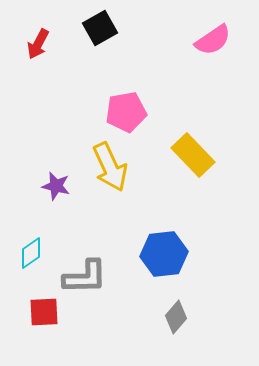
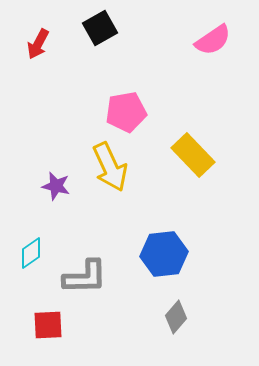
red square: moved 4 px right, 13 px down
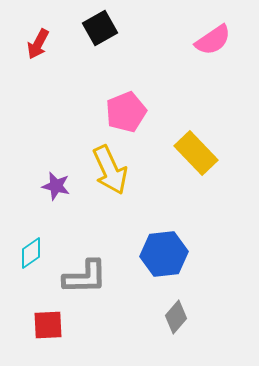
pink pentagon: rotated 12 degrees counterclockwise
yellow rectangle: moved 3 px right, 2 px up
yellow arrow: moved 3 px down
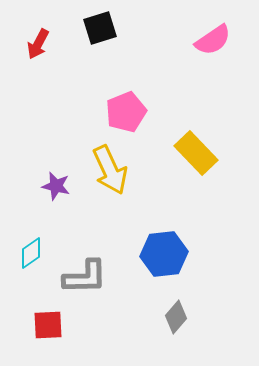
black square: rotated 12 degrees clockwise
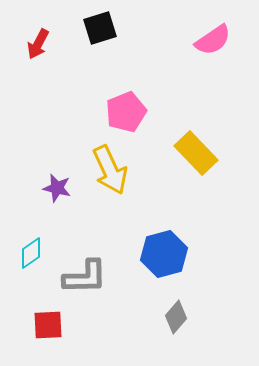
purple star: moved 1 px right, 2 px down
blue hexagon: rotated 9 degrees counterclockwise
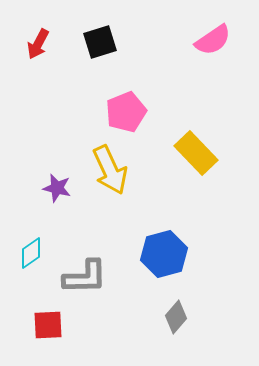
black square: moved 14 px down
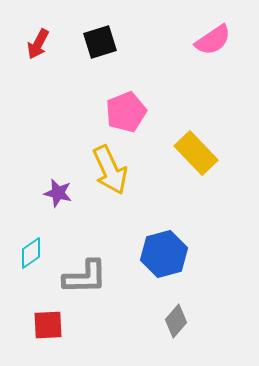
purple star: moved 1 px right, 5 px down
gray diamond: moved 4 px down
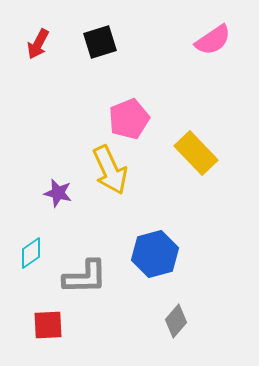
pink pentagon: moved 3 px right, 7 px down
blue hexagon: moved 9 px left
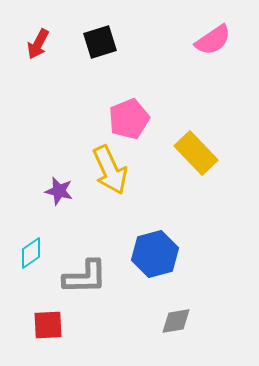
purple star: moved 1 px right, 2 px up
gray diamond: rotated 40 degrees clockwise
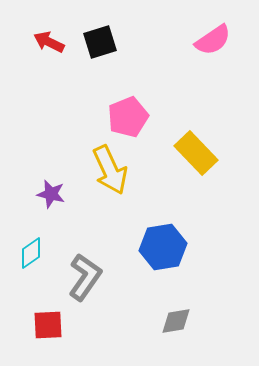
red arrow: moved 11 px right, 2 px up; rotated 88 degrees clockwise
pink pentagon: moved 1 px left, 2 px up
purple star: moved 8 px left, 3 px down
blue hexagon: moved 8 px right, 7 px up; rotated 6 degrees clockwise
gray L-shape: rotated 54 degrees counterclockwise
